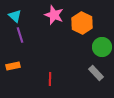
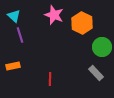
cyan triangle: moved 1 px left
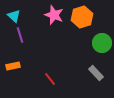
orange hexagon: moved 6 px up; rotated 15 degrees clockwise
green circle: moved 4 px up
red line: rotated 40 degrees counterclockwise
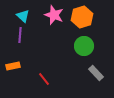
cyan triangle: moved 9 px right
purple line: rotated 21 degrees clockwise
green circle: moved 18 px left, 3 px down
red line: moved 6 px left
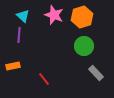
purple line: moved 1 px left
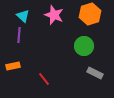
orange hexagon: moved 8 px right, 3 px up
gray rectangle: moved 1 px left; rotated 21 degrees counterclockwise
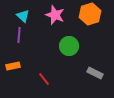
pink star: moved 1 px right
green circle: moved 15 px left
